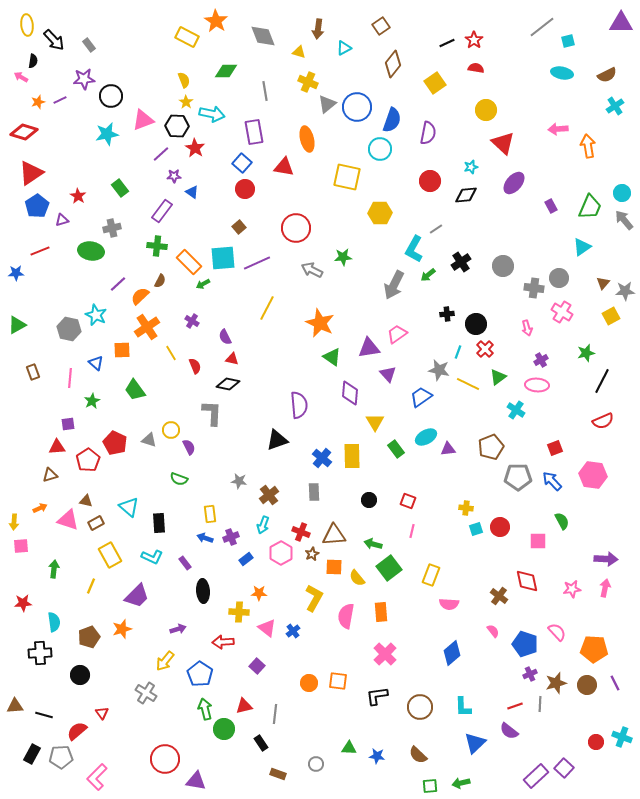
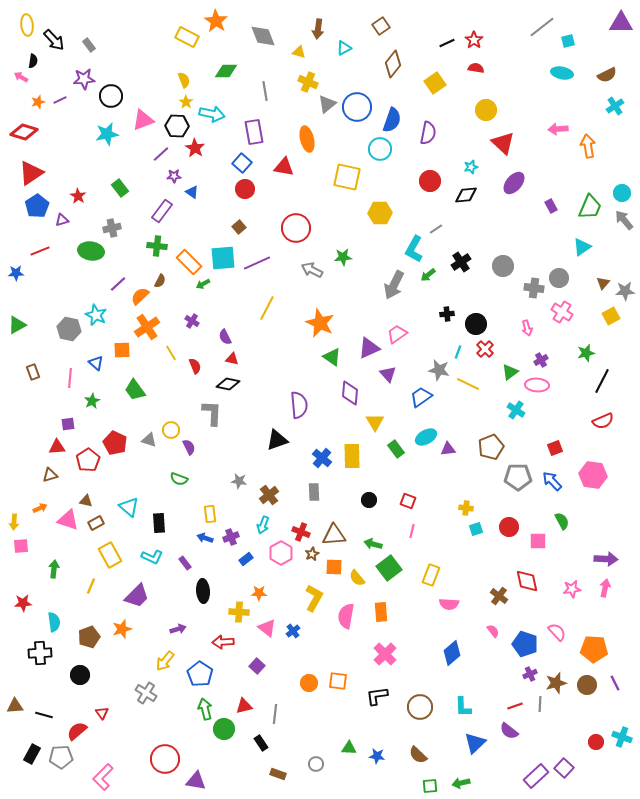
purple triangle at (369, 348): rotated 15 degrees counterclockwise
green triangle at (498, 377): moved 12 px right, 5 px up
red circle at (500, 527): moved 9 px right
pink L-shape at (97, 777): moved 6 px right
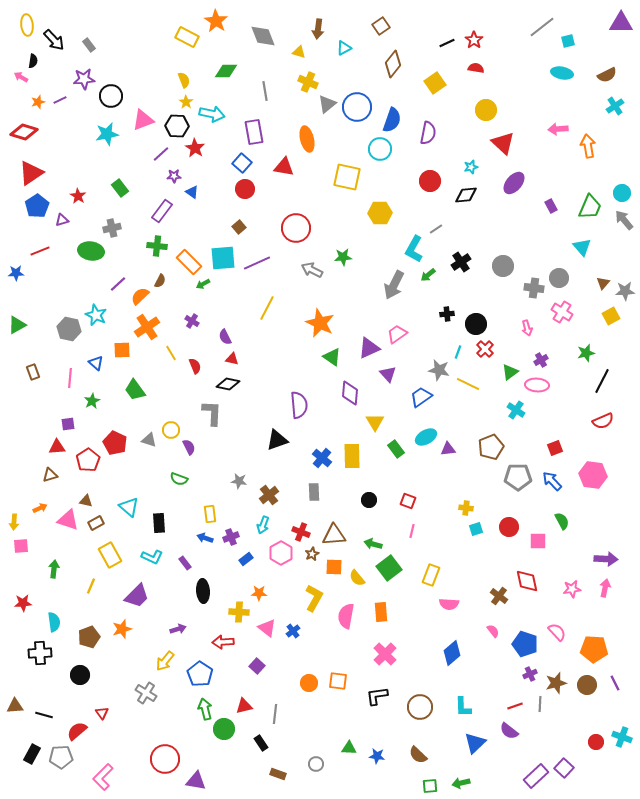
cyan triangle at (582, 247): rotated 36 degrees counterclockwise
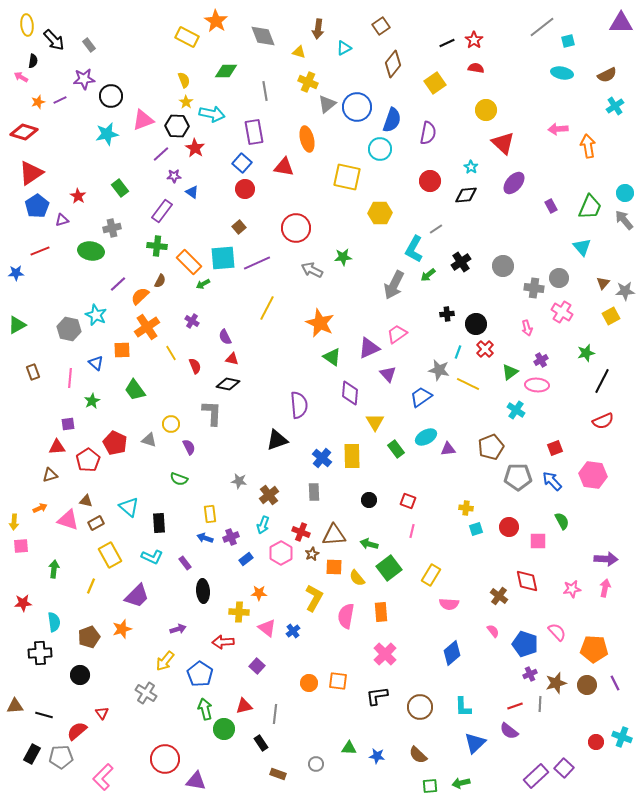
cyan star at (471, 167): rotated 24 degrees counterclockwise
cyan circle at (622, 193): moved 3 px right
yellow circle at (171, 430): moved 6 px up
green arrow at (373, 544): moved 4 px left
yellow rectangle at (431, 575): rotated 10 degrees clockwise
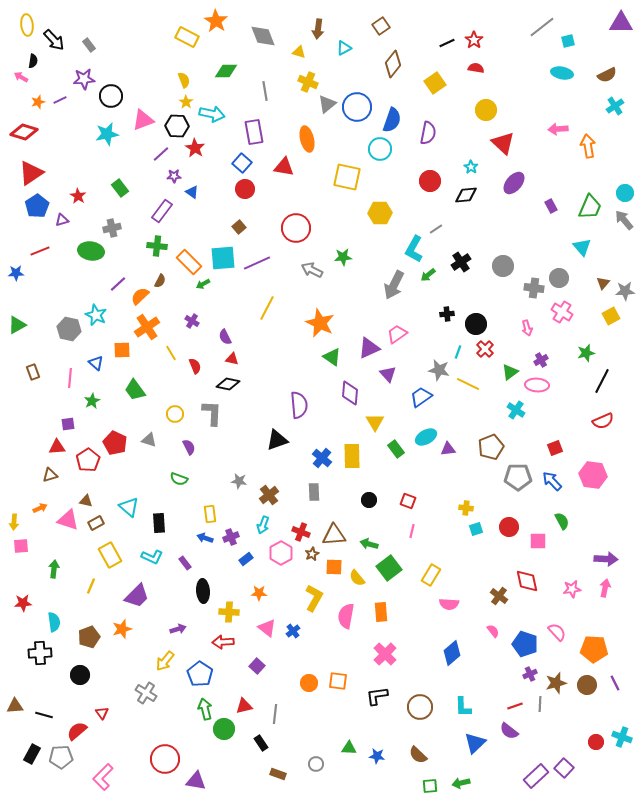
yellow circle at (171, 424): moved 4 px right, 10 px up
yellow cross at (239, 612): moved 10 px left
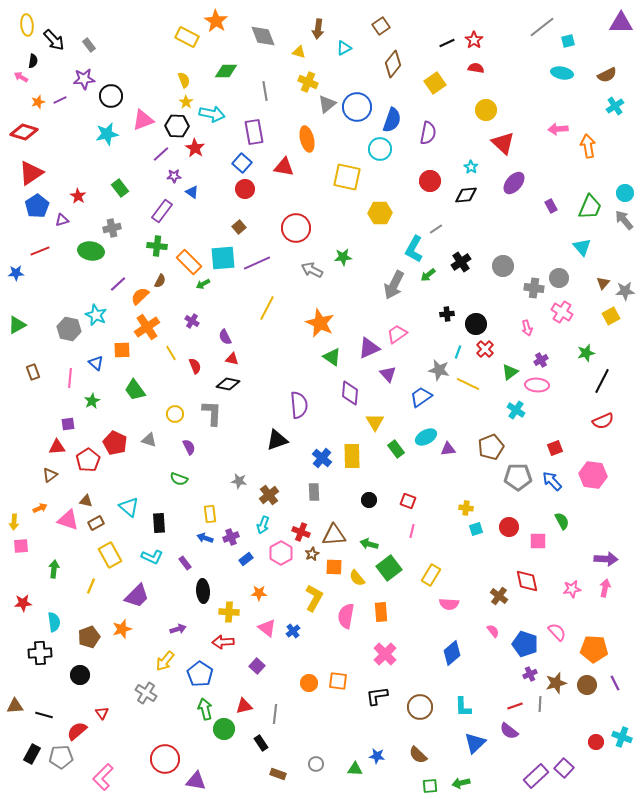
brown triangle at (50, 475): rotated 21 degrees counterclockwise
green triangle at (349, 748): moved 6 px right, 21 px down
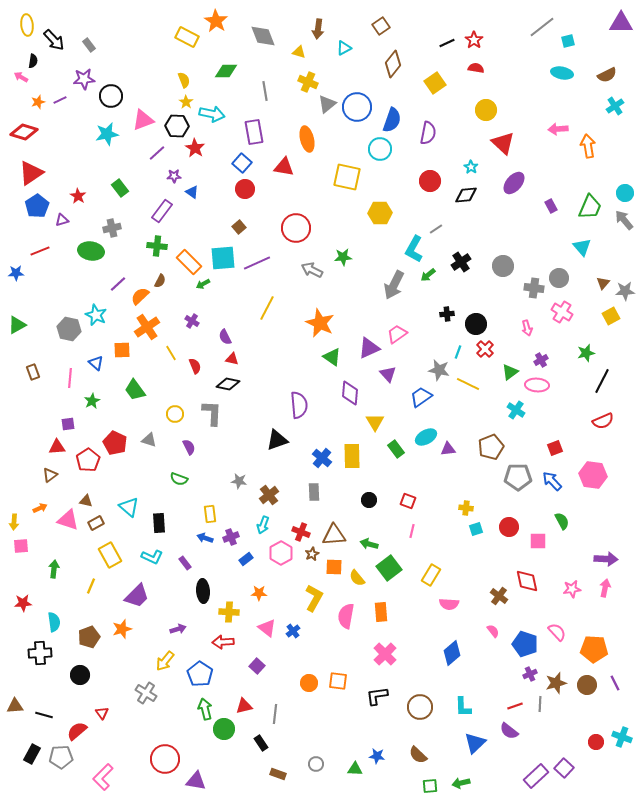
purple line at (161, 154): moved 4 px left, 1 px up
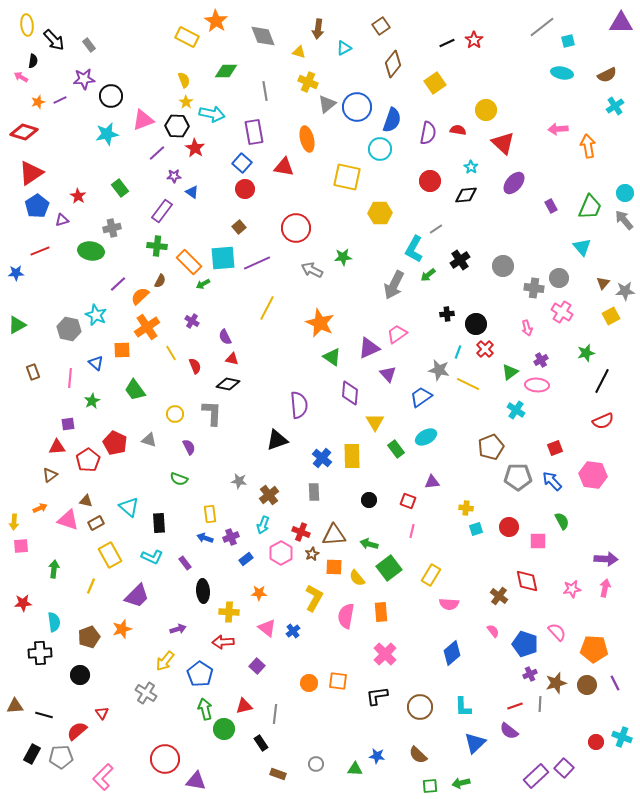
red semicircle at (476, 68): moved 18 px left, 62 px down
black cross at (461, 262): moved 1 px left, 2 px up
purple triangle at (448, 449): moved 16 px left, 33 px down
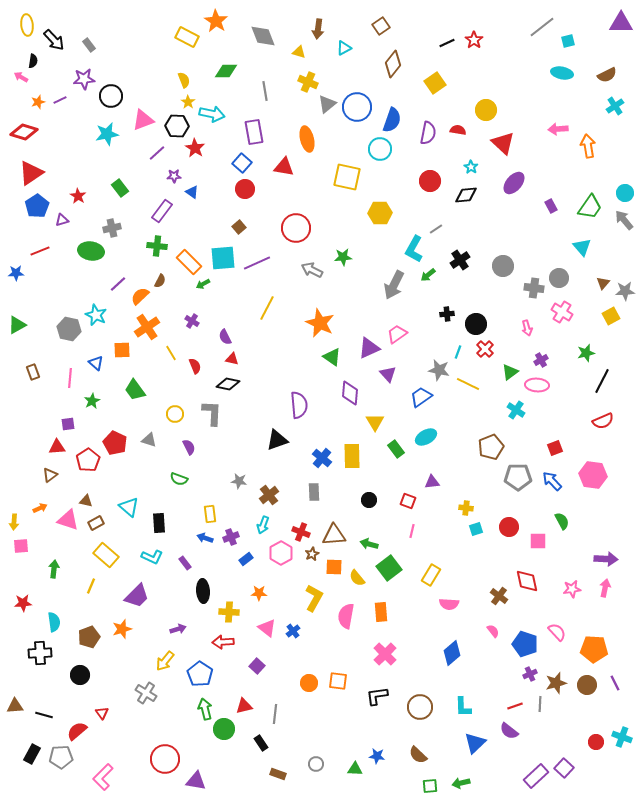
yellow star at (186, 102): moved 2 px right
green trapezoid at (590, 207): rotated 12 degrees clockwise
yellow rectangle at (110, 555): moved 4 px left; rotated 20 degrees counterclockwise
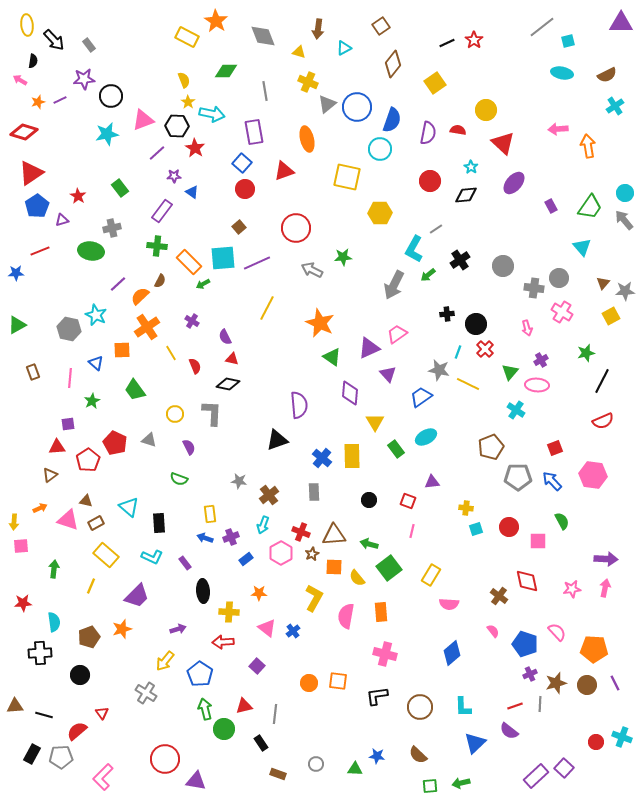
pink arrow at (21, 77): moved 1 px left, 3 px down
red triangle at (284, 167): moved 4 px down; rotated 30 degrees counterclockwise
green triangle at (510, 372): rotated 12 degrees counterclockwise
pink cross at (385, 654): rotated 30 degrees counterclockwise
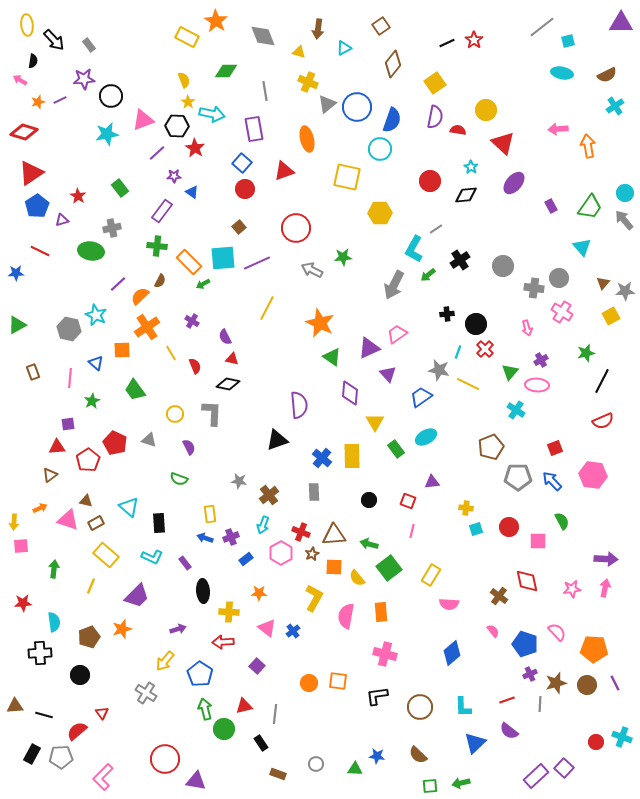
purple rectangle at (254, 132): moved 3 px up
purple semicircle at (428, 133): moved 7 px right, 16 px up
red line at (40, 251): rotated 48 degrees clockwise
red line at (515, 706): moved 8 px left, 6 px up
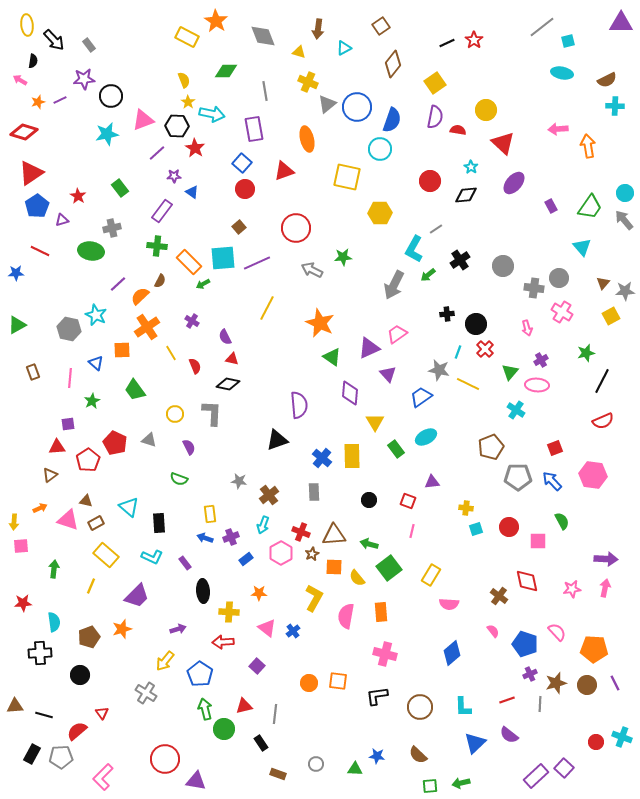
brown semicircle at (607, 75): moved 5 px down
cyan cross at (615, 106): rotated 36 degrees clockwise
purple semicircle at (509, 731): moved 4 px down
